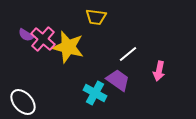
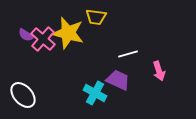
yellow star: moved 14 px up
white line: rotated 24 degrees clockwise
pink arrow: rotated 30 degrees counterclockwise
purple trapezoid: rotated 10 degrees counterclockwise
white ellipse: moved 7 px up
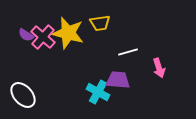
yellow trapezoid: moved 4 px right, 6 px down; rotated 15 degrees counterclockwise
pink cross: moved 2 px up
white line: moved 2 px up
pink arrow: moved 3 px up
purple trapezoid: rotated 20 degrees counterclockwise
cyan cross: moved 3 px right, 1 px up
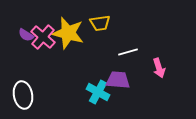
white ellipse: rotated 32 degrees clockwise
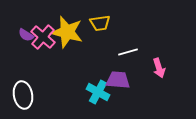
yellow star: moved 1 px left, 1 px up
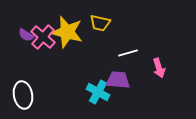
yellow trapezoid: rotated 20 degrees clockwise
white line: moved 1 px down
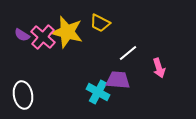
yellow trapezoid: rotated 15 degrees clockwise
purple semicircle: moved 4 px left
white line: rotated 24 degrees counterclockwise
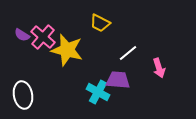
yellow star: moved 18 px down
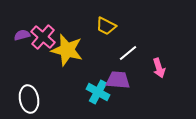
yellow trapezoid: moved 6 px right, 3 px down
purple semicircle: rotated 133 degrees clockwise
white ellipse: moved 6 px right, 4 px down
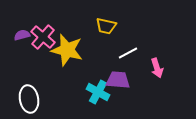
yellow trapezoid: rotated 15 degrees counterclockwise
white line: rotated 12 degrees clockwise
pink arrow: moved 2 px left
